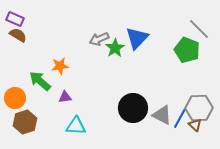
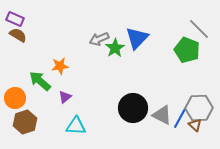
purple triangle: rotated 32 degrees counterclockwise
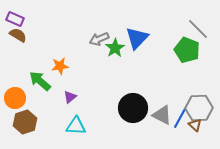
gray line: moved 1 px left
purple triangle: moved 5 px right
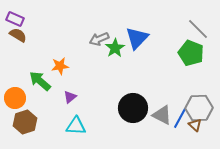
green pentagon: moved 4 px right, 3 px down
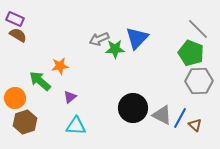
green star: moved 1 px down; rotated 30 degrees clockwise
gray hexagon: moved 27 px up
